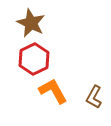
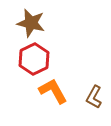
brown star: rotated 12 degrees counterclockwise
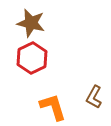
red hexagon: moved 2 px left, 1 px up
orange L-shape: moved 16 px down; rotated 12 degrees clockwise
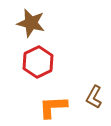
red hexagon: moved 6 px right, 4 px down
orange L-shape: rotated 76 degrees counterclockwise
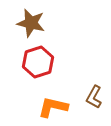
red hexagon: rotated 8 degrees clockwise
orange L-shape: rotated 16 degrees clockwise
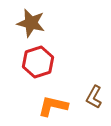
orange L-shape: moved 1 px up
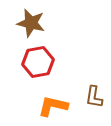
red hexagon: rotated 8 degrees clockwise
brown L-shape: rotated 20 degrees counterclockwise
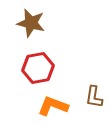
red hexagon: moved 6 px down
orange L-shape: rotated 8 degrees clockwise
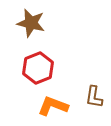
red hexagon: rotated 12 degrees counterclockwise
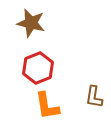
orange L-shape: moved 6 px left; rotated 120 degrees counterclockwise
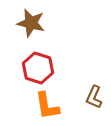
red hexagon: rotated 20 degrees counterclockwise
brown L-shape: rotated 15 degrees clockwise
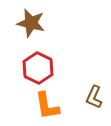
red hexagon: rotated 8 degrees clockwise
